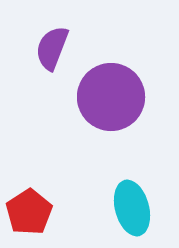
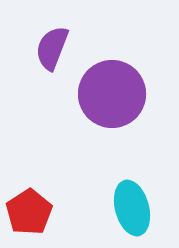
purple circle: moved 1 px right, 3 px up
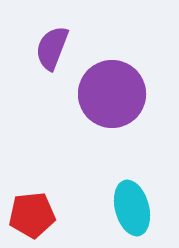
red pentagon: moved 3 px right, 3 px down; rotated 27 degrees clockwise
